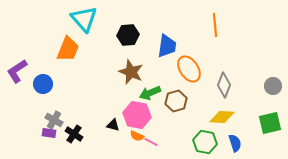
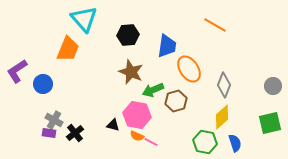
orange line: rotated 55 degrees counterclockwise
green arrow: moved 3 px right, 3 px up
yellow diamond: rotated 45 degrees counterclockwise
black cross: moved 1 px right, 1 px up; rotated 18 degrees clockwise
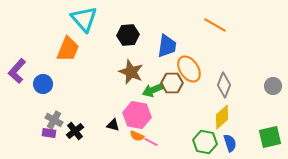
purple L-shape: rotated 15 degrees counterclockwise
brown hexagon: moved 4 px left, 18 px up; rotated 15 degrees clockwise
green square: moved 14 px down
black cross: moved 2 px up
blue semicircle: moved 5 px left
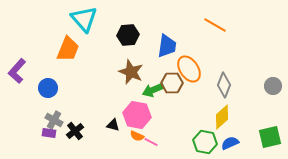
blue circle: moved 5 px right, 4 px down
blue semicircle: rotated 96 degrees counterclockwise
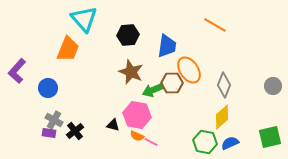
orange ellipse: moved 1 px down
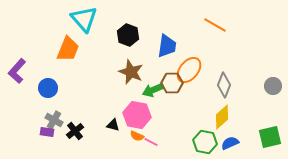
black hexagon: rotated 25 degrees clockwise
orange ellipse: rotated 72 degrees clockwise
purple rectangle: moved 2 px left, 1 px up
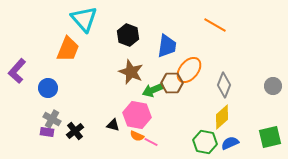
gray cross: moved 2 px left, 1 px up
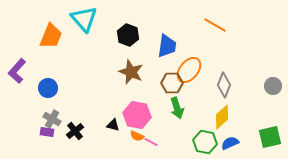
orange trapezoid: moved 17 px left, 13 px up
green arrow: moved 24 px right, 18 px down; rotated 85 degrees counterclockwise
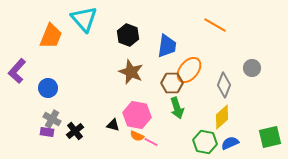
gray circle: moved 21 px left, 18 px up
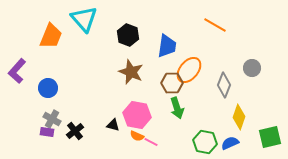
yellow diamond: moved 17 px right; rotated 30 degrees counterclockwise
